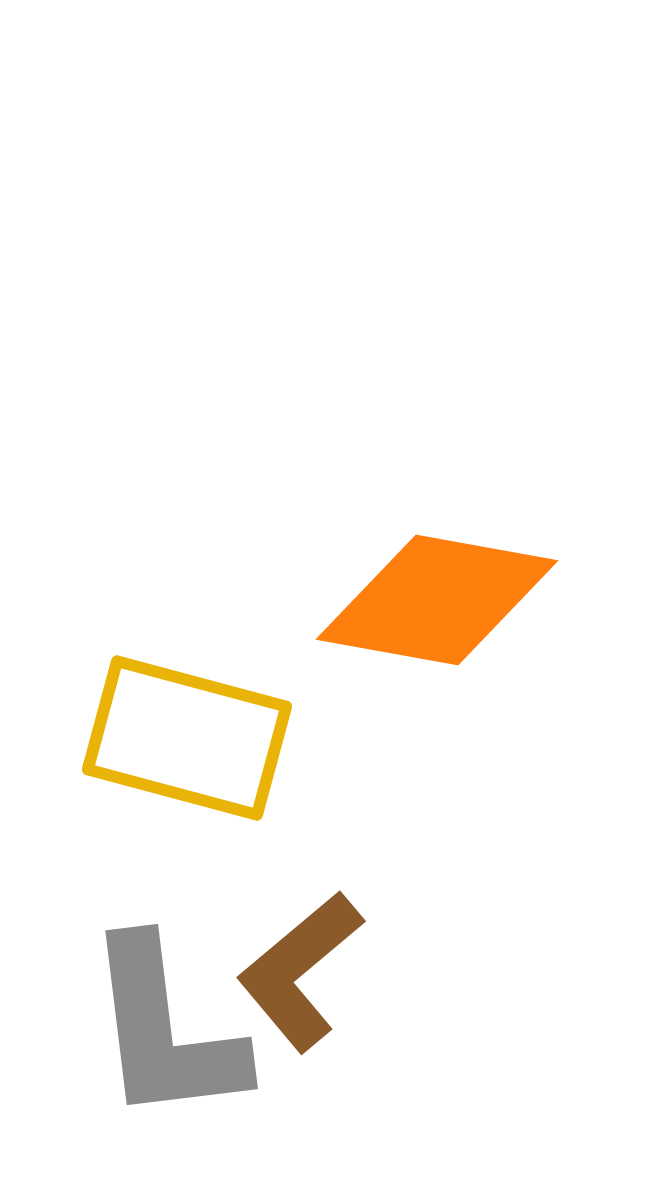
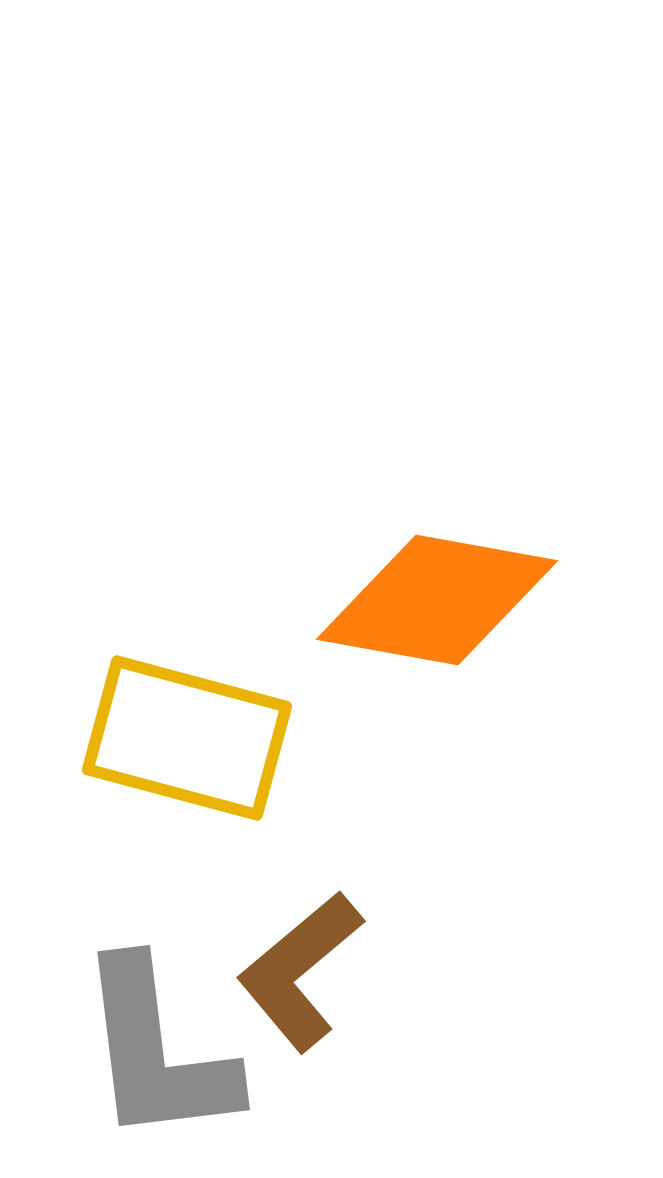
gray L-shape: moved 8 px left, 21 px down
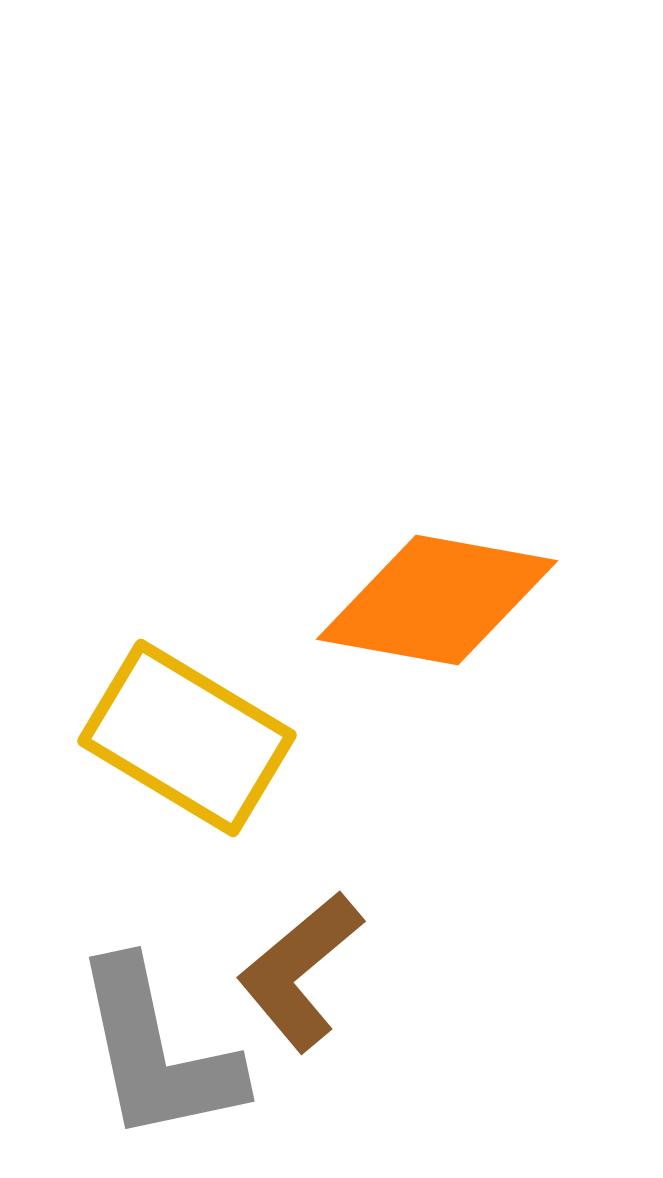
yellow rectangle: rotated 16 degrees clockwise
gray L-shape: rotated 5 degrees counterclockwise
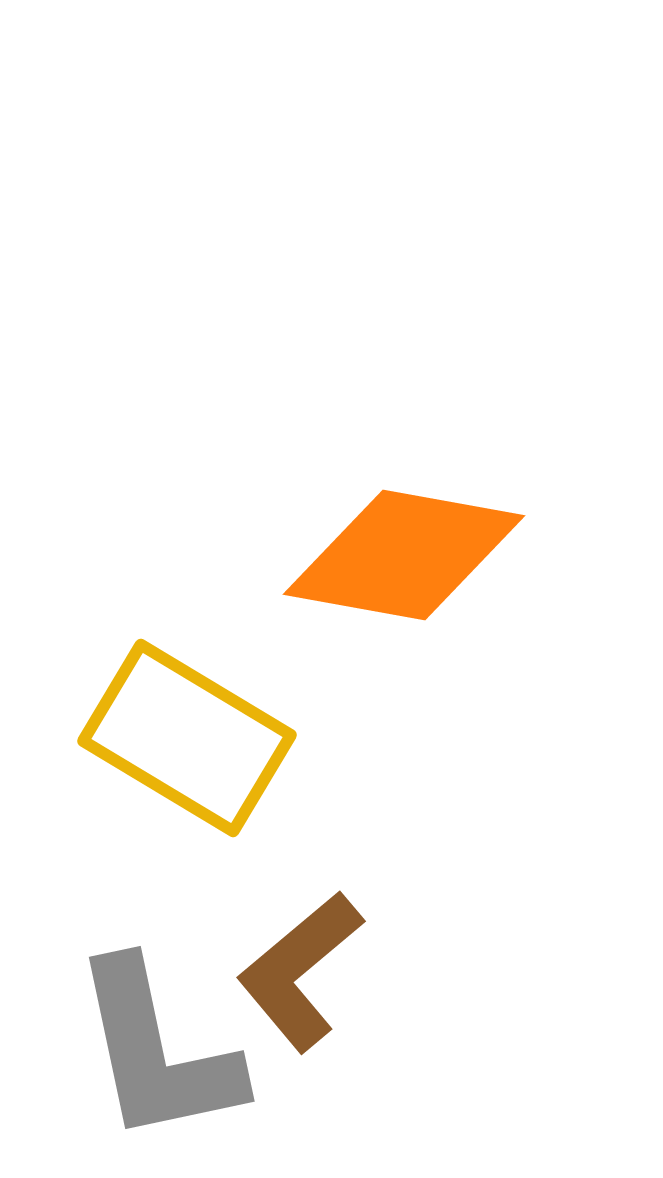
orange diamond: moved 33 px left, 45 px up
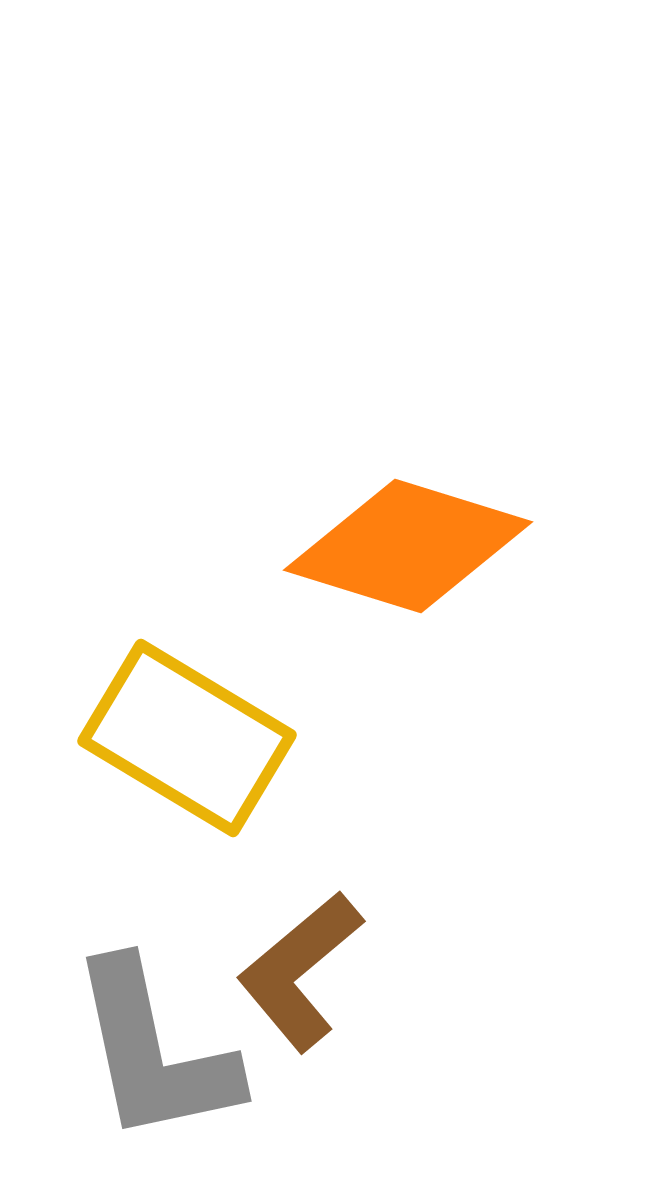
orange diamond: moved 4 px right, 9 px up; rotated 7 degrees clockwise
gray L-shape: moved 3 px left
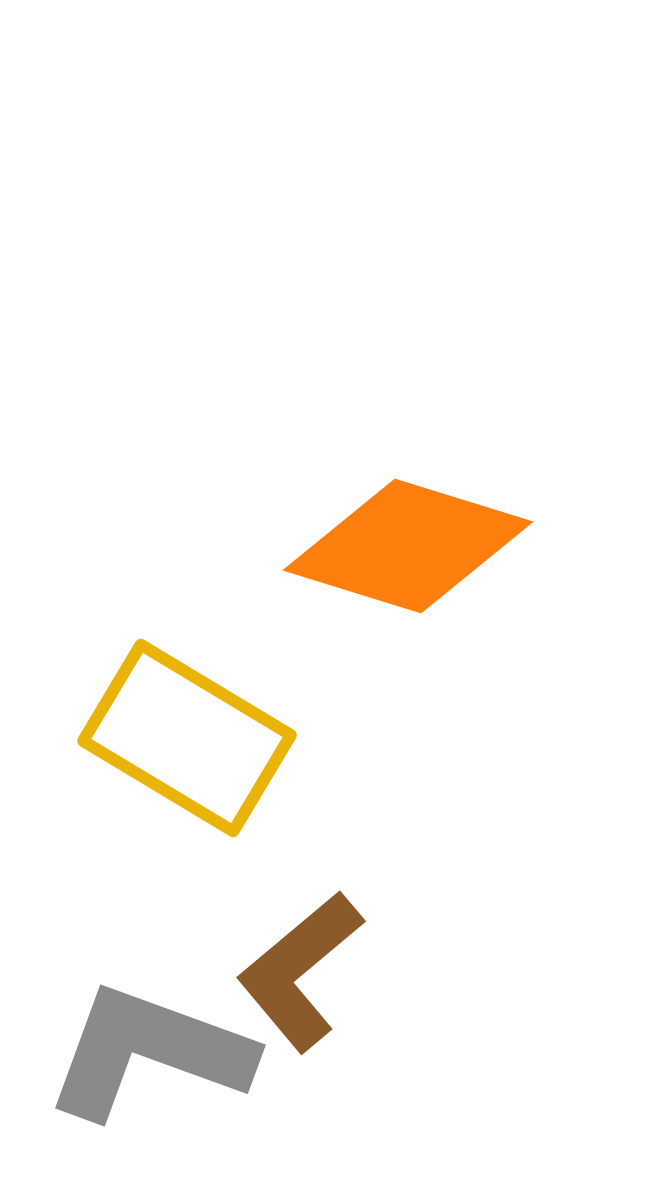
gray L-shape: moved 5 px left; rotated 122 degrees clockwise
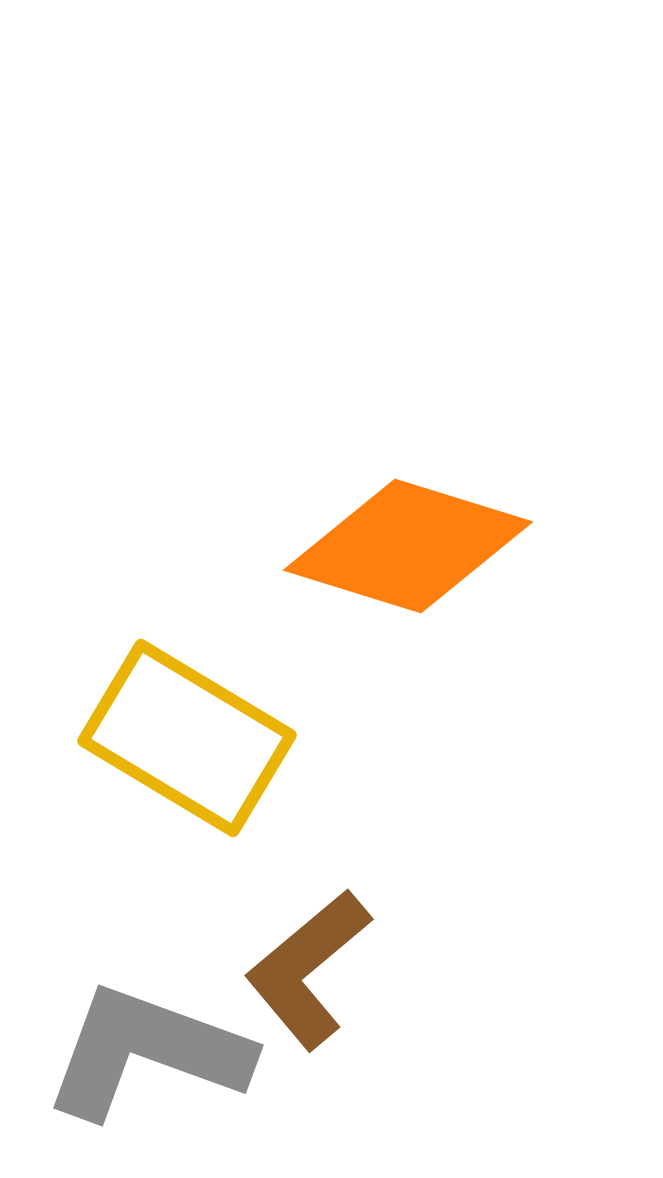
brown L-shape: moved 8 px right, 2 px up
gray L-shape: moved 2 px left
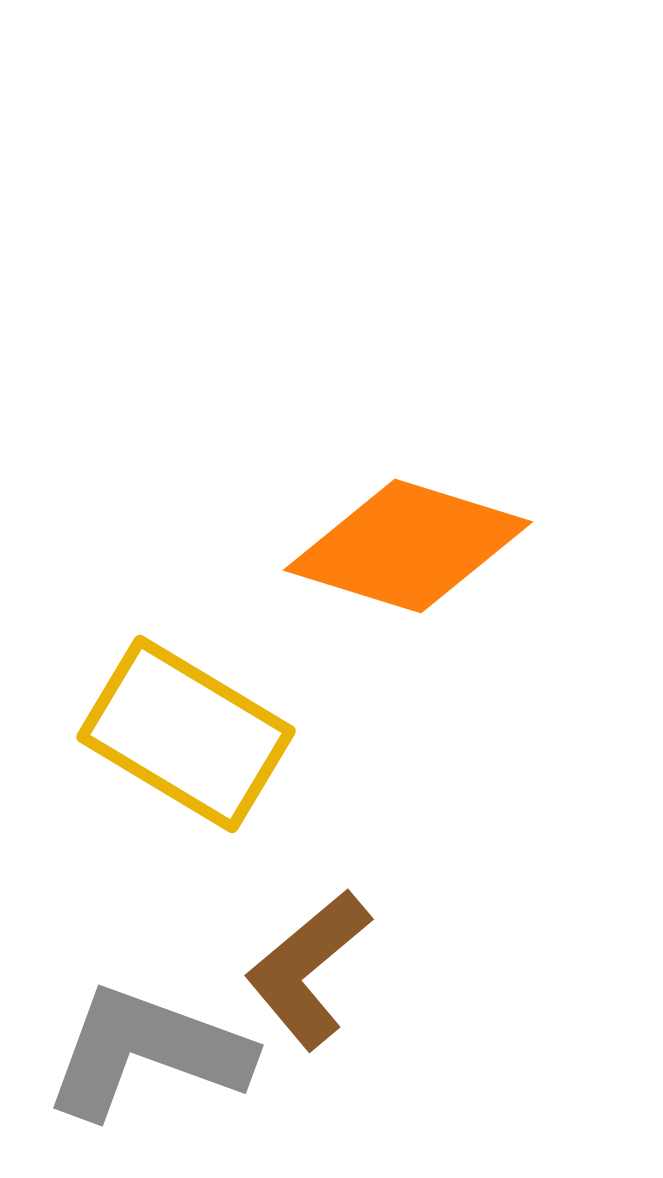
yellow rectangle: moved 1 px left, 4 px up
